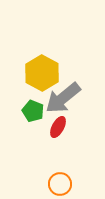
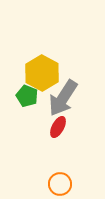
gray arrow: rotated 18 degrees counterclockwise
green pentagon: moved 6 px left, 15 px up
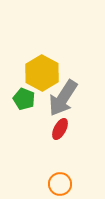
green pentagon: moved 3 px left, 3 px down
red ellipse: moved 2 px right, 2 px down
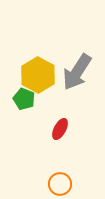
yellow hexagon: moved 4 px left, 2 px down
gray arrow: moved 14 px right, 26 px up
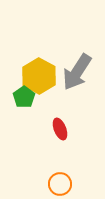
yellow hexagon: moved 1 px right, 1 px down
green pentagon: moved 2 px up; rotated 15 degrees clockwise
red ellipse: rotated 50 degrees counterclockwise
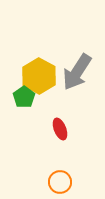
orange circle: moved 2 px up
